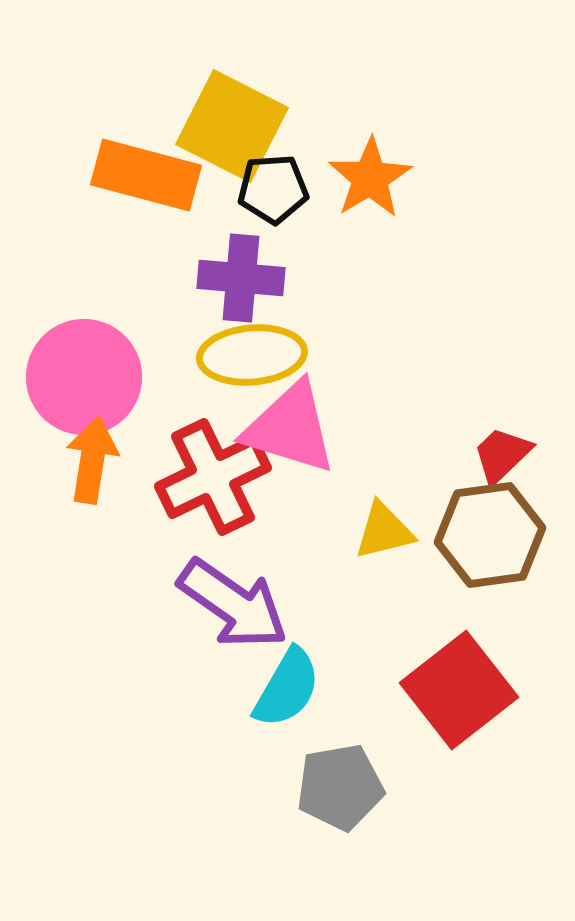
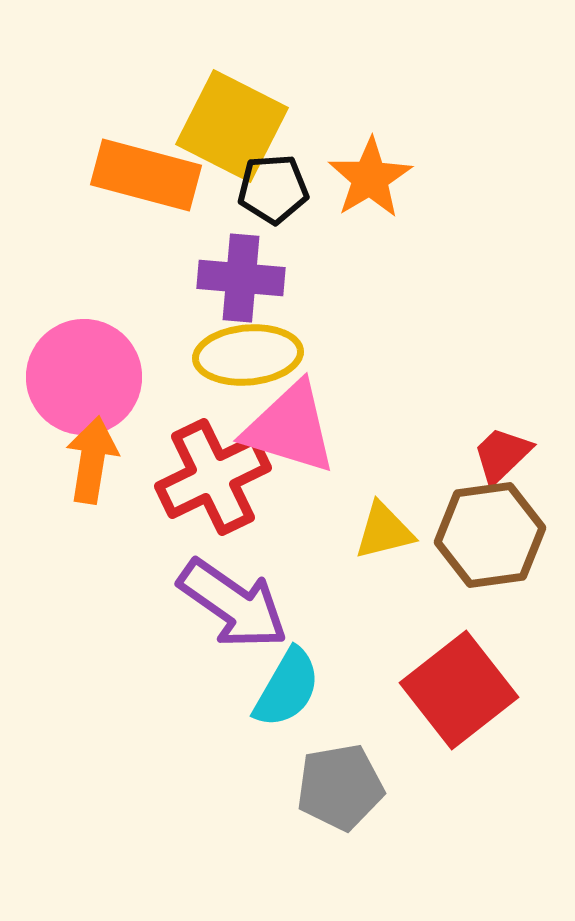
yellow ellipse: moved 4 px left
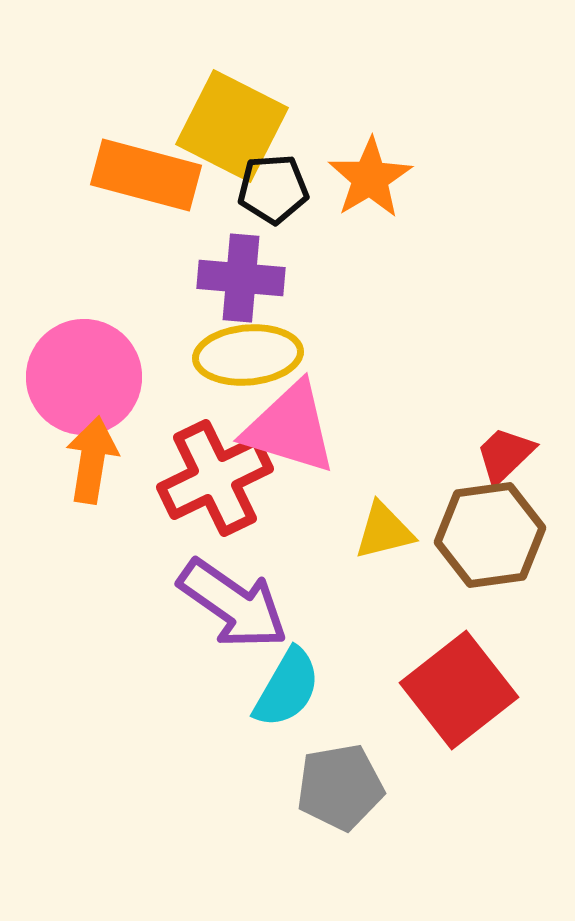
red trapezoid: moved 3 px right
red cross: moved 2 px right, 1 px down
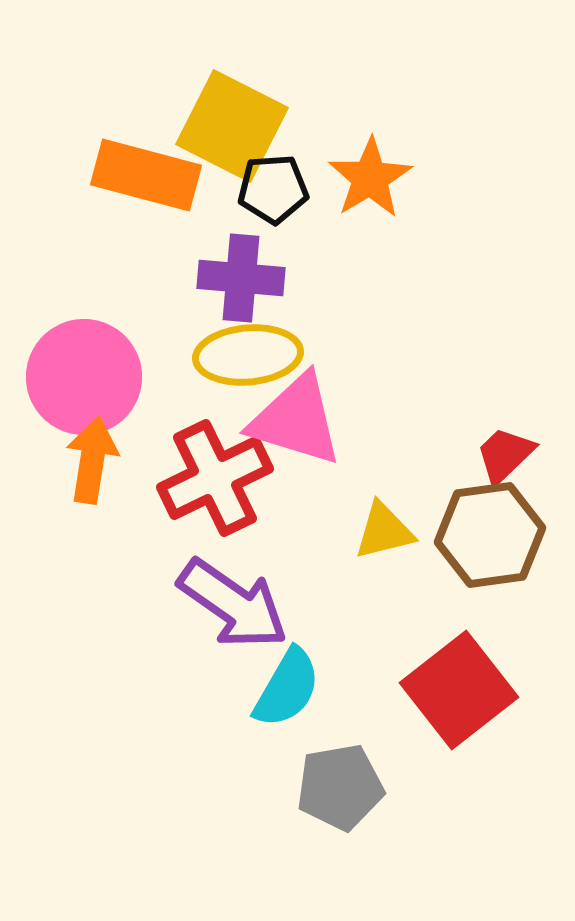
pink triangle: moved 6 px right, 8 px up
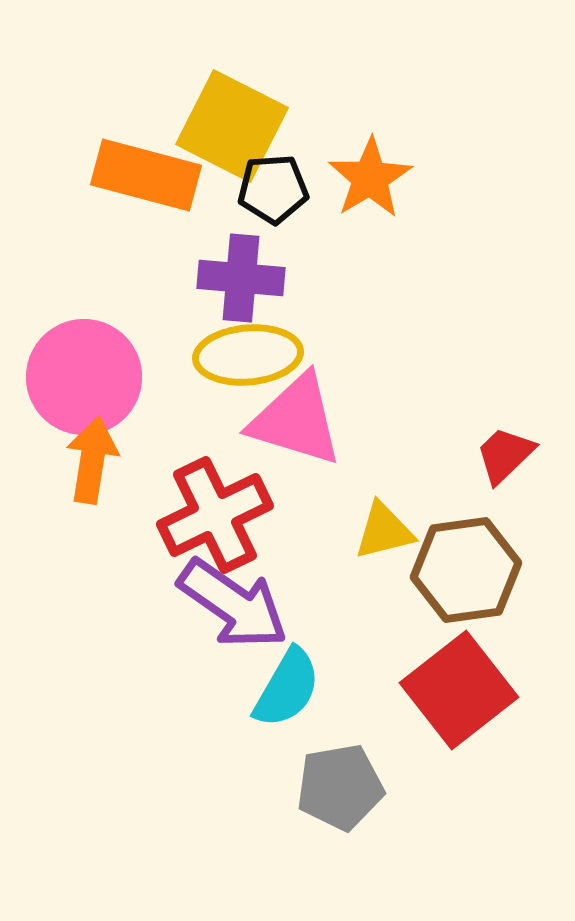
red cross: moved 37 px down
brown hexagon: moved 24 px left, 35 px down
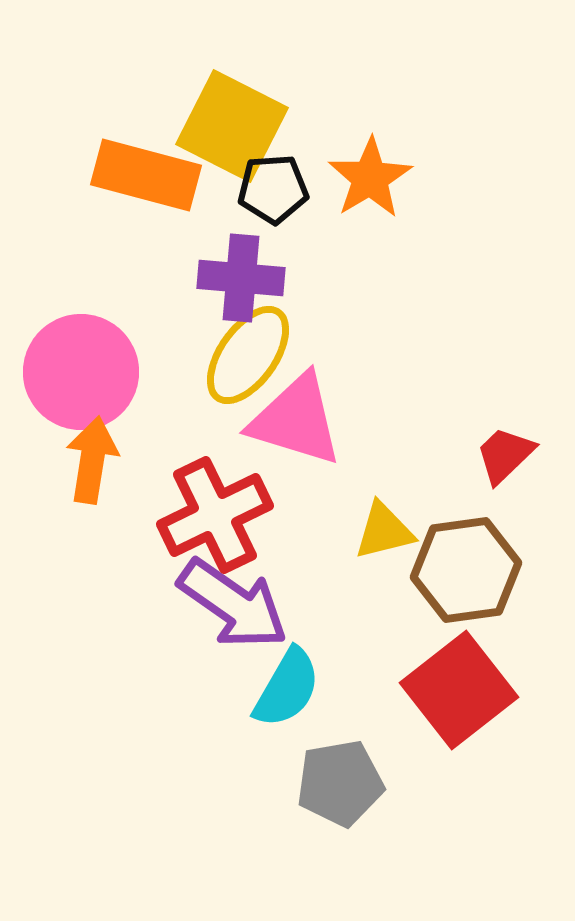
yellow ellipse: rotated 50 degrees counterclockwise
pink circle: moved 3 px left, 5 px up
gray pentagon: moved 4 px up
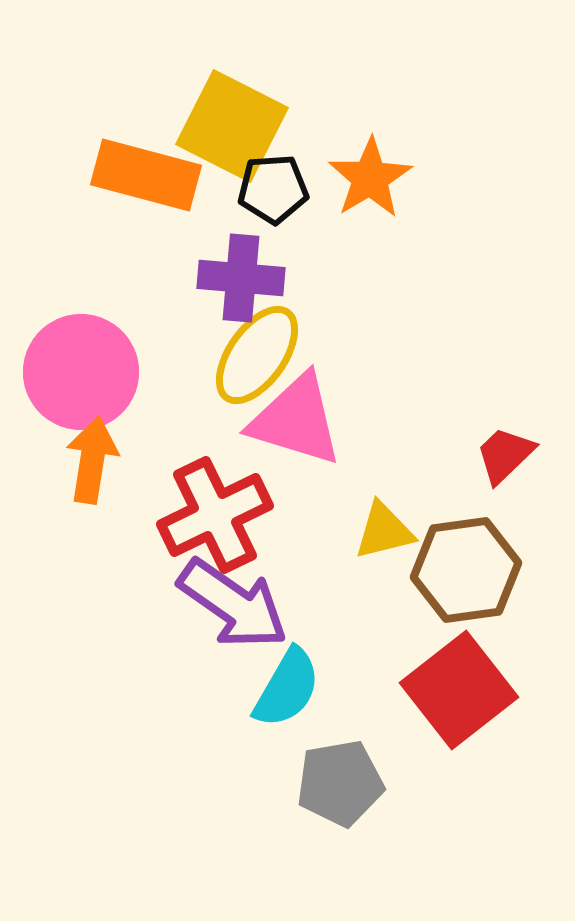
yellow ellipse: moved 9 px right
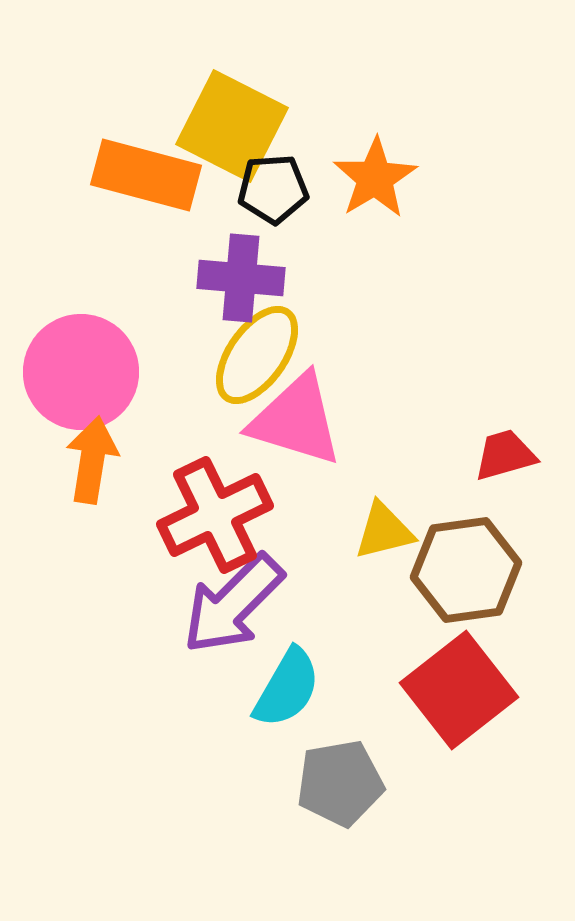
orange star: moved 5 px right
red trapezoid: rotated 28 degrees clockwise
purple arrow: rotated 100 degrees clockwise
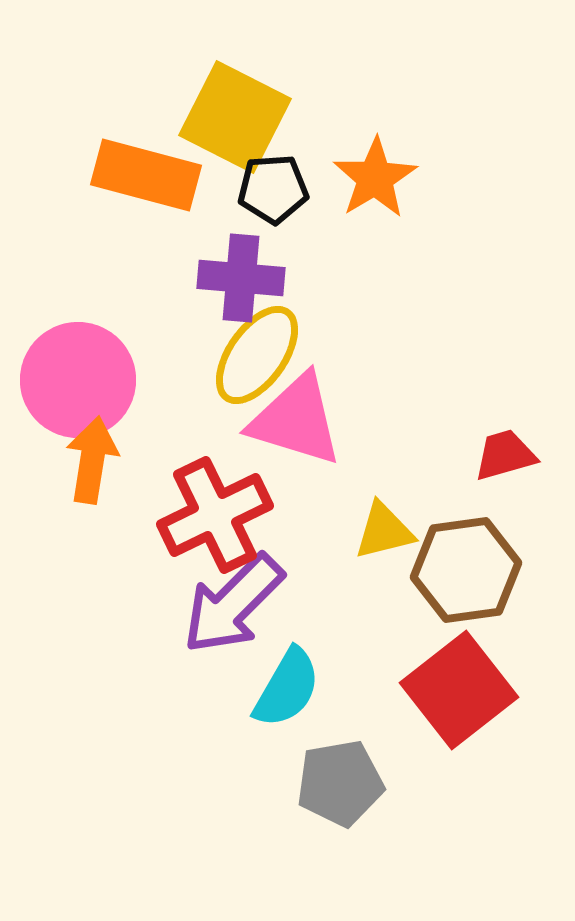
yellow square: moved 3 px right, 9 px up
pink circle: moved 3 px left, 8 px down
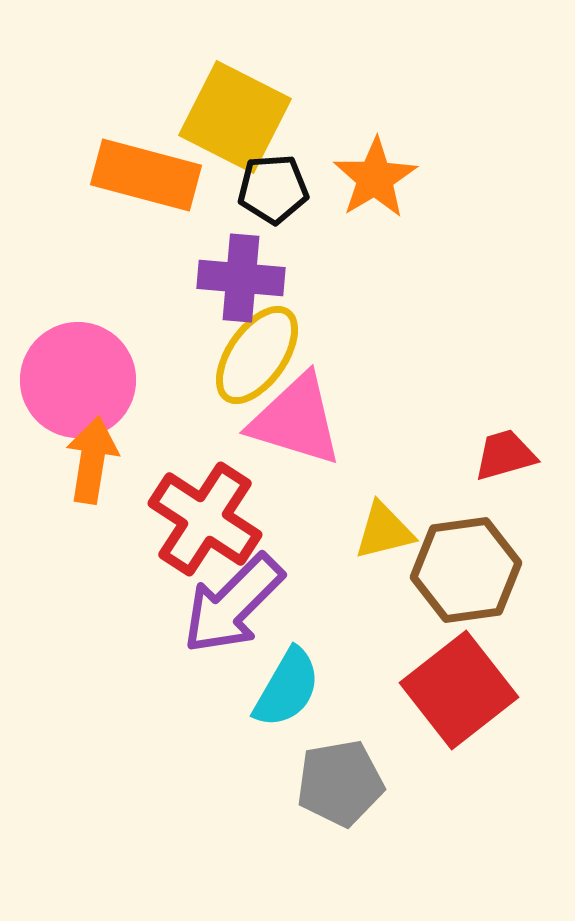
red cross: moved 10 px left, 4 px down; rotated 31 degrees counterclockwise
